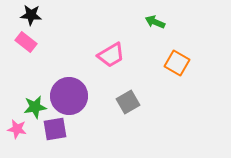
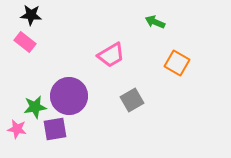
pink rectangle: moved 1 px left
gray square: moved 4 px right, 2 px up
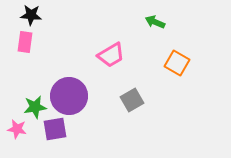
pink rectangle: rotated 60 degrees clockwise
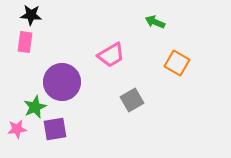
purple circle: moved 7 px left, 14 px up
green star: rotated 15 degrees counterclockwise
pink star: rotated 18 degrees counterclockwise
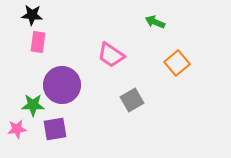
black star: moved 1 px right
pink rectangle: moved 13 px right
pink trapezoid: rotated 64 degrees clockwise
orange square: rotated 20 degrees clockwise
purple circle: moved 3 px down
green star: moved 2 px left, 2 px up; rotated 25 degrees clockwise
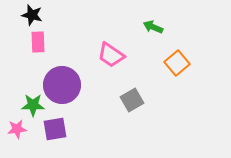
black star: rotated 10 degrees clockwise
green arrow: moved 2 px left, 5 px down
pink rectangle: rotated 10 degrees counterclockwise
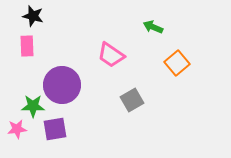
black star: moved 1 px right, 1 px down
pink rectangle: moved 11 px left, 4 px down
green star: moved 1 px down
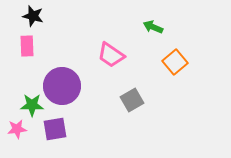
orange square: moved 2 px left, 1 px up
purple circle: moved 1 px down
green star: moved 1 px left, 1 px up
